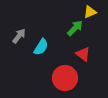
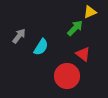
red circle: moved 2 px right, 2 px up
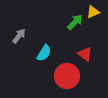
yellow triangle: moved 3 px right
green arrow: moved 6 px up
cyan semicircle: moved 3 px right, 6 px down
red triangle: moved 2 px right
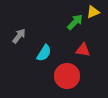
red triangle: moved 2 px left, 4 px up; rotated 28 degrees counterclockwise
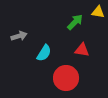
yellow triangle: moved 5 px right; rotated 32 degrees clockwise
gray arrow: rotated 35 degrees clockwise
red triangle: moved 1 px left
red circle: moved 1 px left, 2 px down
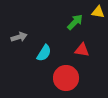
gray arrow: moved 1 px down
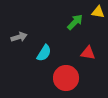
red triangle: moved 6 px right, 3 px down
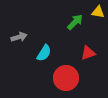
red triangle: rotated 28 degrees counterclockwise
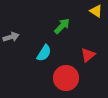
yellow triangle: moved 2 px left, 1 px up; rotated 24 degrees clockwise
green arrow: moved 13 px left, 4 px down
gray arrow: moved 8 px left
red triangle: moved 2 px down; rotated 21 degrees counterclockwise
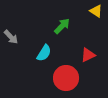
gray arrow: rotated 63 degrees clockwise
red triangle: rotated 14 degrees clockwise
